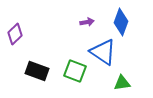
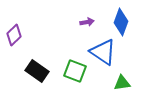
purple diamond: moved 1 px left, 1 px down
black rectangle: rotated 15 degrees clockwise
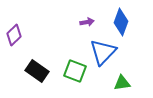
blue triangle: rotated 40 degrees clockwise
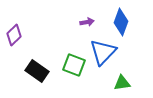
green square: moved 1 px left, 6 px up
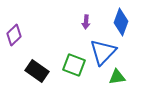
purple arrow: moved 1 px left; rotated 104 degrees clockwise
green triangle: moved 5 px left, 6 px up
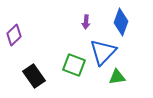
black rectangle: moved 3 px left, 5 px down; rotated 20 degrees clockwise
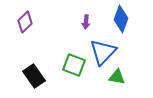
blue diamond: moved 3 px up
purple diamond: moved 11 px right, 13 px up
green triangle: rotated 18 degrees clockwise
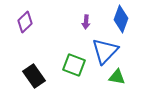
blue triangle: moved 2 px right, 1 px up
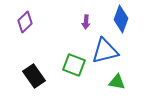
blue triangle: rotated 32 degrees clockwise
green triangle: moved 5 px down
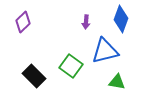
purple diamond: moved 2 px left
green square: moved 3 px left, 1 px down; rotated 15 degrees clockwise
black rectangle: rotated 10 degrees counterclockwise
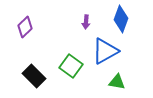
purple diamond: moved 2 px right, 5 px down
blue triangle: rotated 16 degrees counterclockwise
